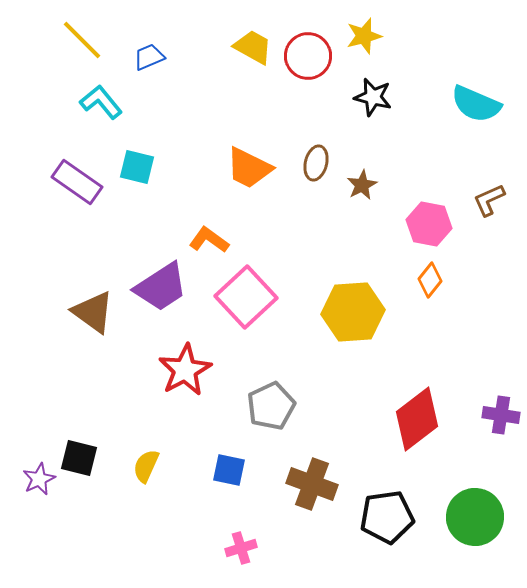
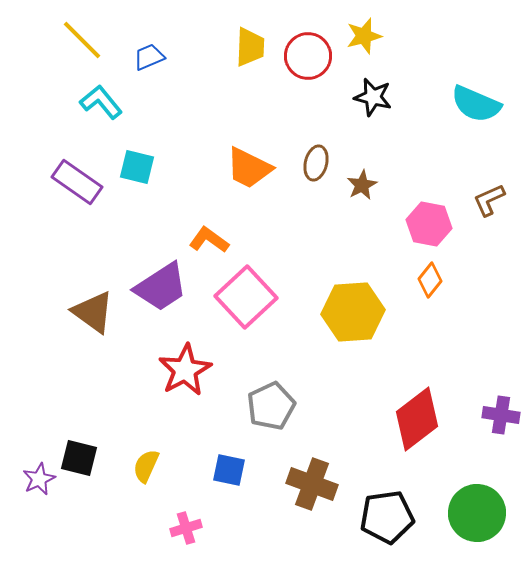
yellow trapezoid: moved 3 px left; rotated 63 degrees clockwise
green circle: moved 2 px right, 4 px up
pink cross: moved 55 px left, 20 px up
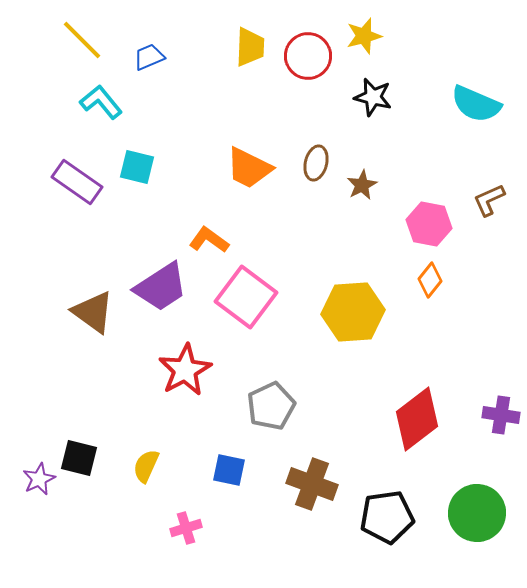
pink square: rotated 10 degrees counterclockwise
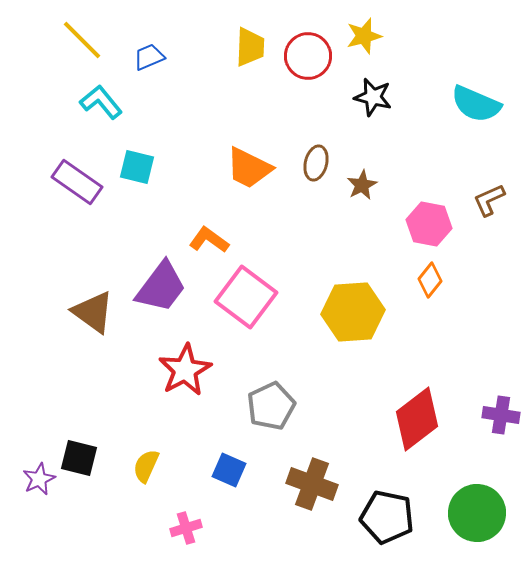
purple trapezoid: rotated 20 degrees counterclockwise
blue square: rotated 12 degrees clockwise
black pentagon: rotated 20 degrees clockwise
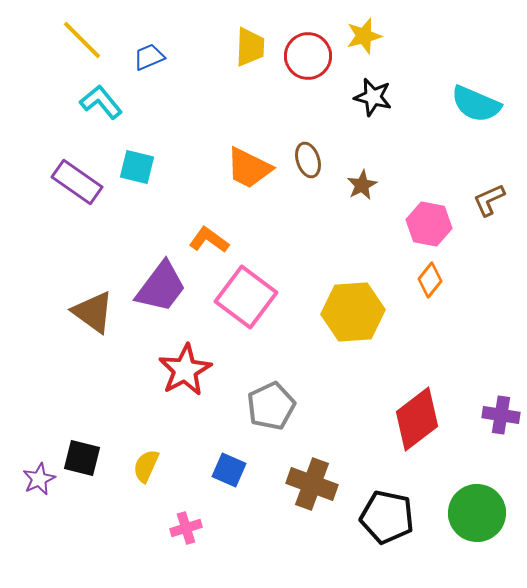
brown ellipse: moved 8 px left, 3 px up; rotated 32 degrees counterclockwise
black square: moved 3 px right
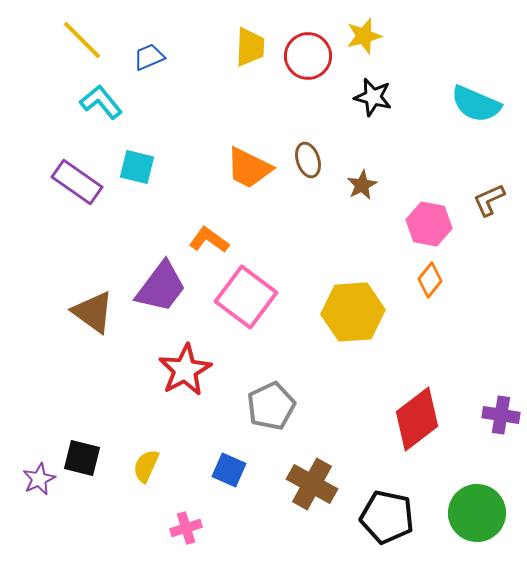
brown cross: rotated 9 degrees clockwise
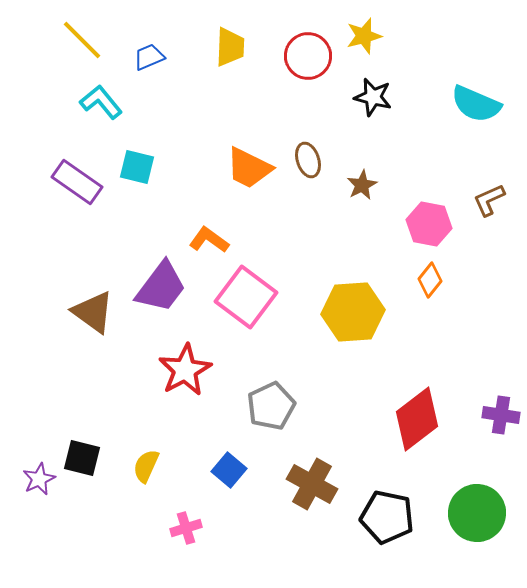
yellow trapezoid: moved 20 px left
blue square: rotated 16 degrees clockwise
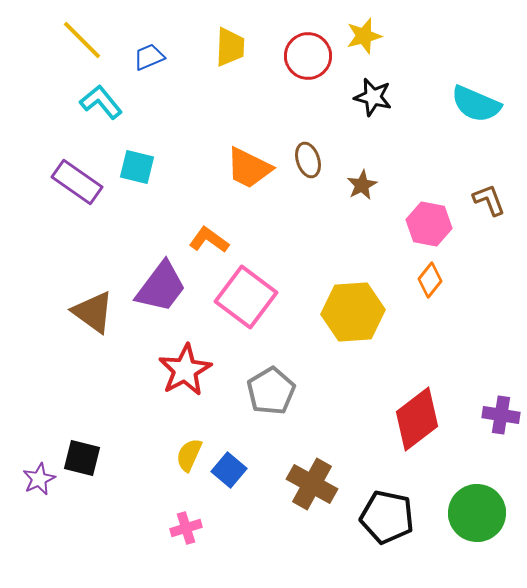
brown L-shape: rotated 93 degrees clockwise
gray pentagon: moved 15 px up; rotated 6 degrees counterclockwise
yellow semicircle: moved 43 px right, 11 px up
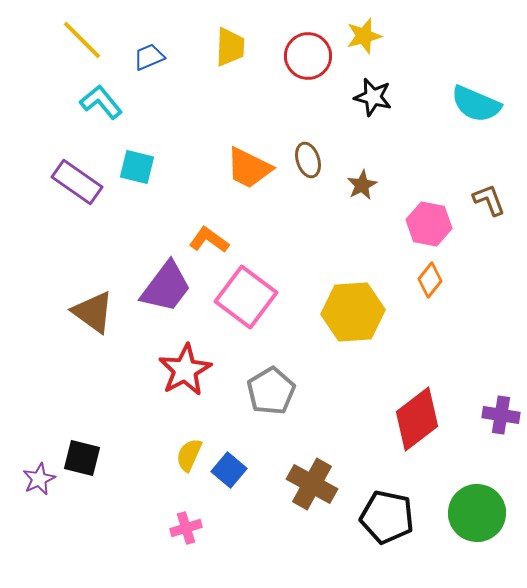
purple trapezoid: moved 5 px right
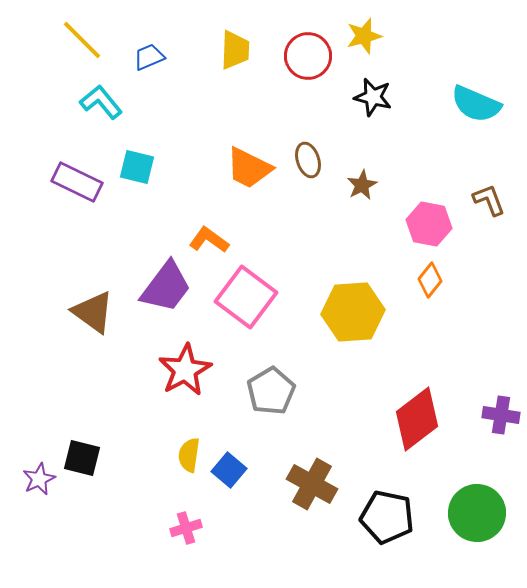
yellow trapezoid: moved 5 px right, 3 px down
purple rectangle: rotated 9 degrees counterclockwise
yellow semicircle: rotated 16 degrees counterclockwise
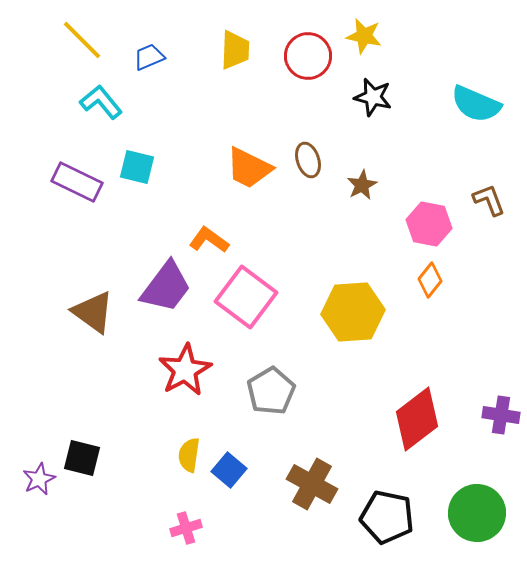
yellow star: rotated 27 degrees clockwise
